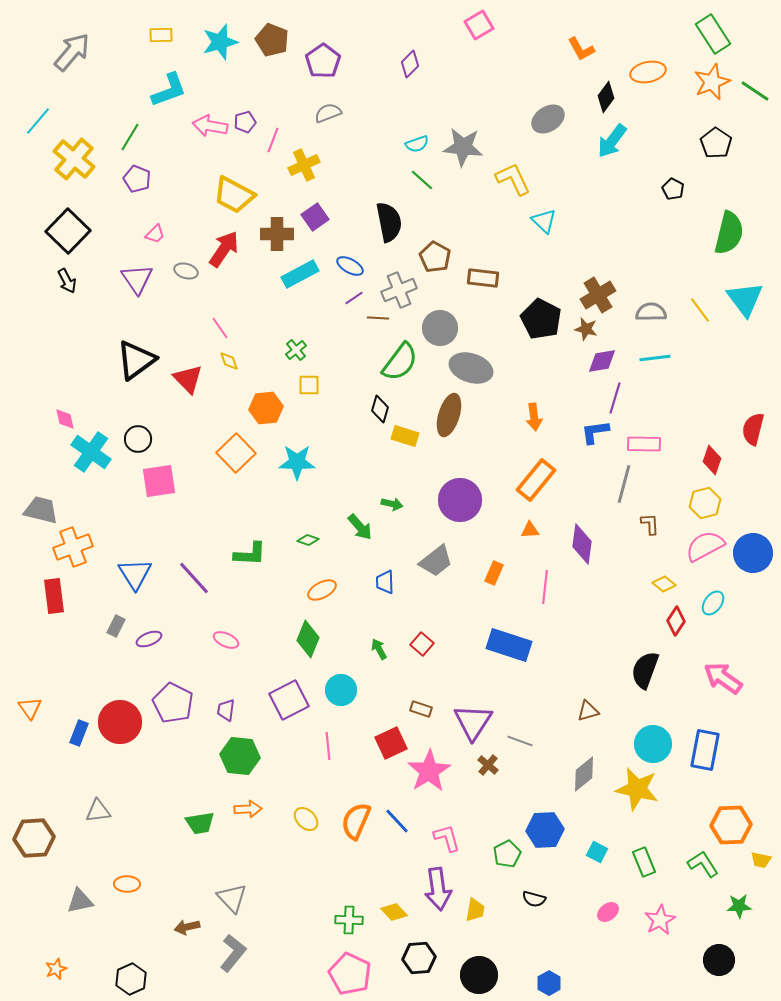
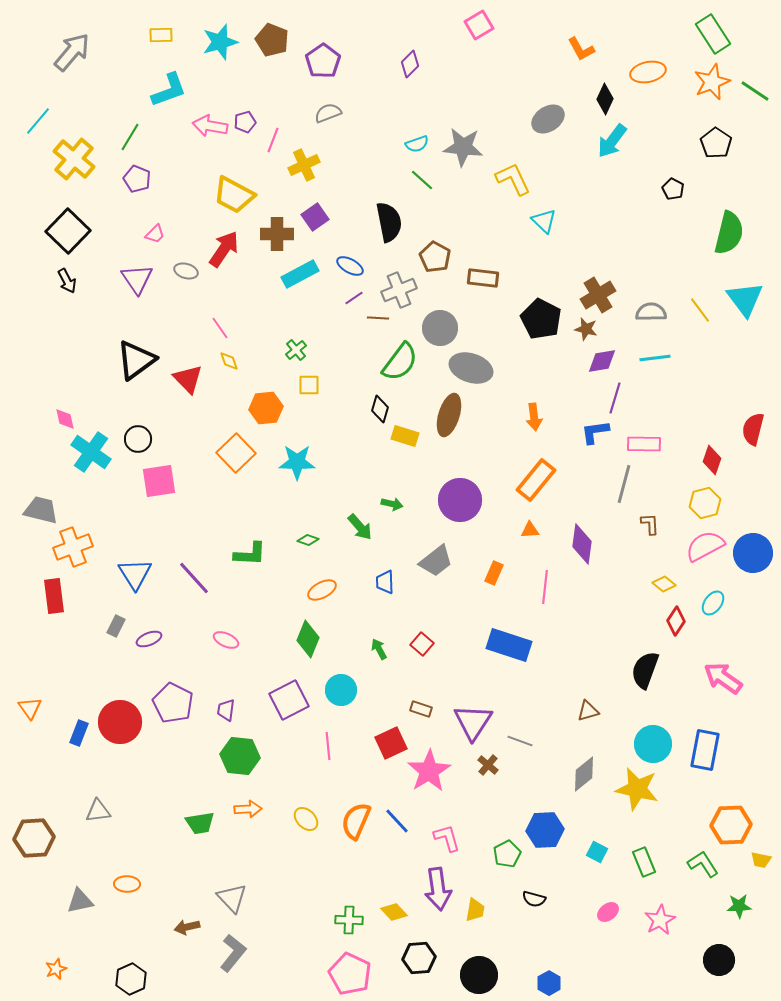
black diamond at (606, 97): moved 1 px left, 2 px down; rotated 12 degrees counterclockwise
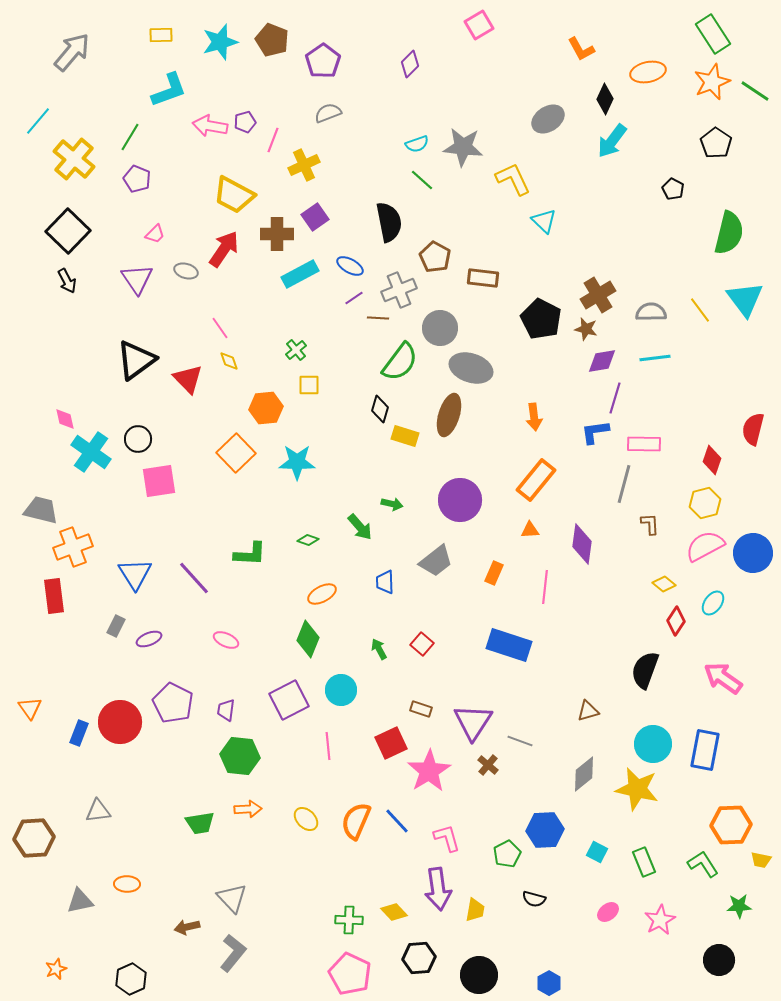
orange ellipse at (322, 590): moved 4 px down
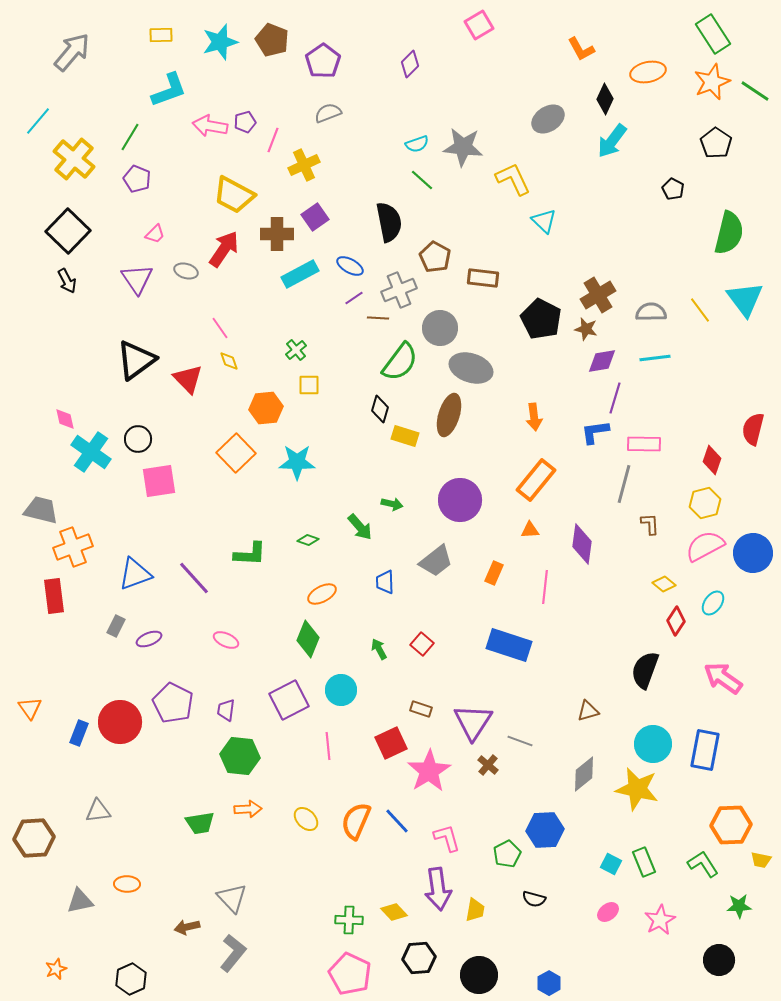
blue triangle at (135, 574): rotated 42 degrees clockwise
cyan square at (597, 852): moved 14 px right, 12 px down
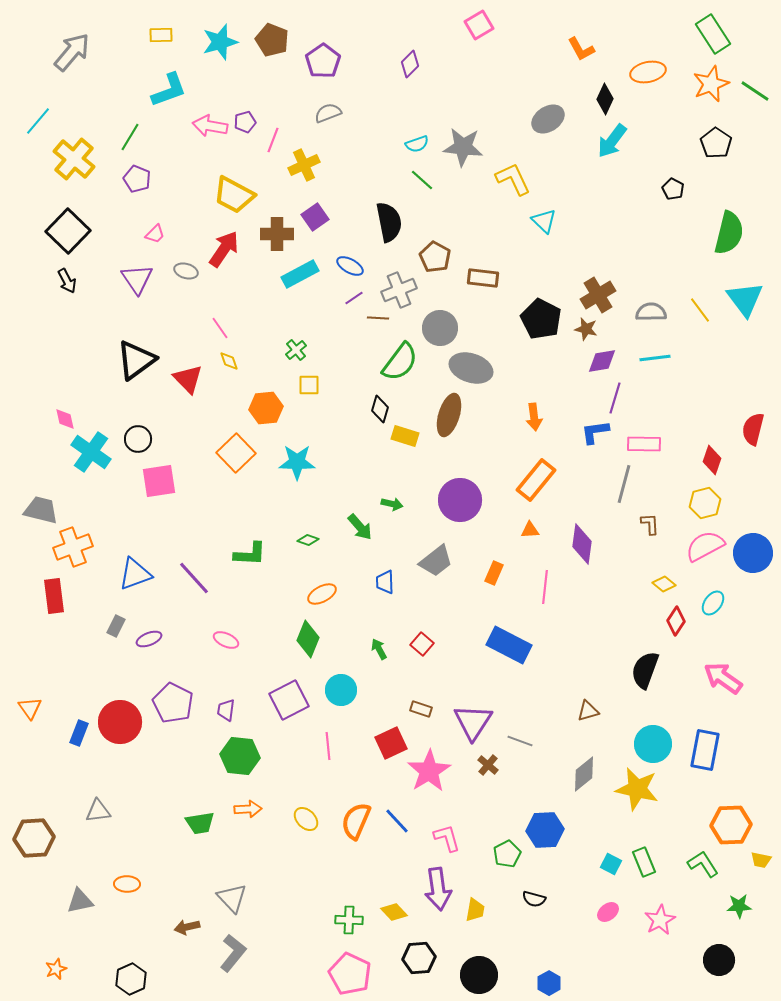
orange star at (712, 82): moved 1 px left, 2 px down
blue rectangle at (509, 645): rotated 9 degrees clockwise
